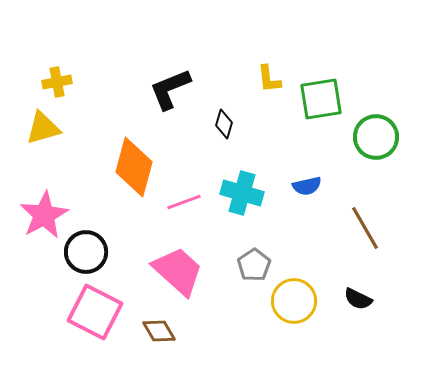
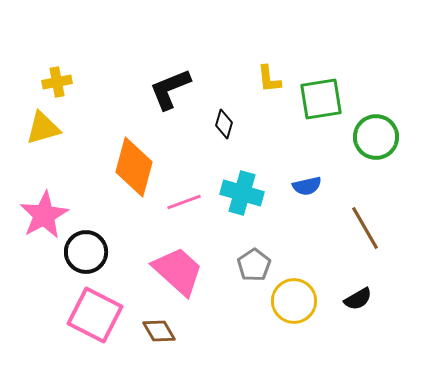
black semicircle: rotated 56 degrees counterclockwise
pink square: moved 3 px down
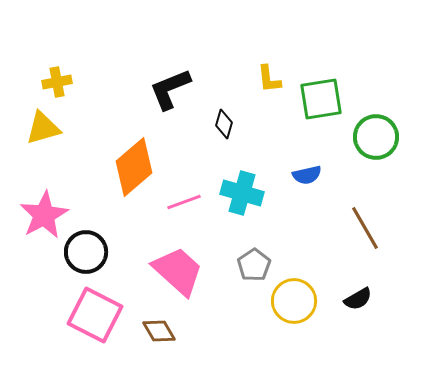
orange diamond: rotated 34 degrees clockwise
blue semicircle: moved 11 px up
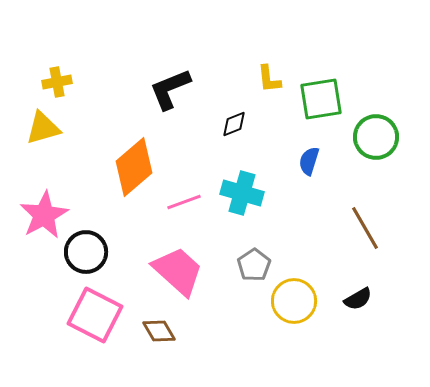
black diamond: moved 10 px right; rotated 52 degrees clockwise
blue semicircle: moved 2 px right, 14 px up; rotated 120 degrees clockwise
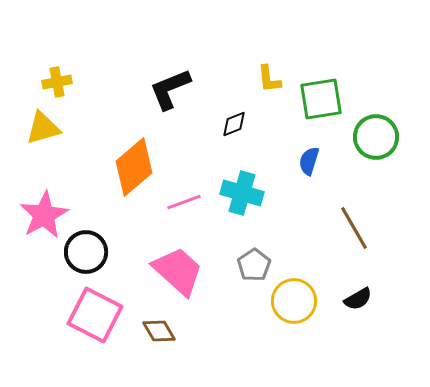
brown line: moved 11 px left
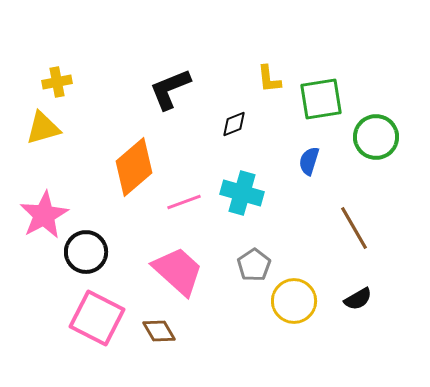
pink square: moved 2 px right, 3 px down
